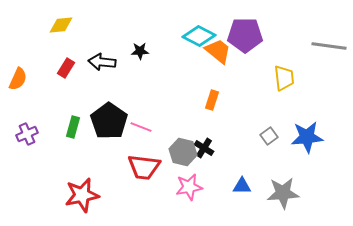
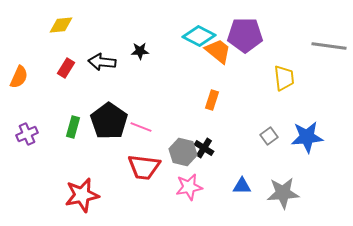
orange semicircle: moved 1 px right, 2 px up
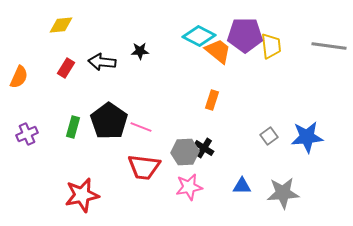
yellow trapezoid: moved 13 px left, 32 px up
gray hexagon: moved 2 px right; rotated 16 degrees counterclockwise
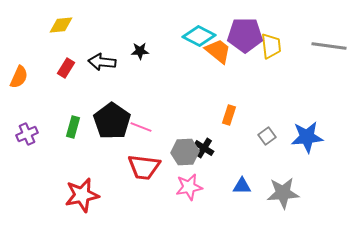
orange rectangle: moved 17 px right, 15 px down
black pentagon: moved 3 px right
gray square: moved 2 px left
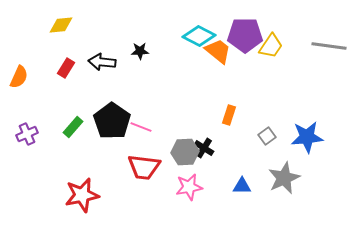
yellow trapezoid: rotated 40 degrees clockwise
green rectangle: rotated 25 degrees clockwise
gray star: moved 1 px right, 15 px up; rotated 20 degrees counterclockwise
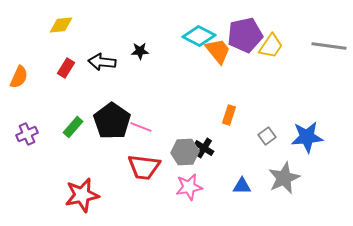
purple pentagon: rotated 12 degrees counterclockwise
orange trapezoid: rotated 12 degrees clockwise
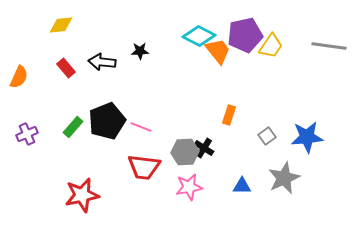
red rectangle: rotated 72 degrees counterclockwise
black pentagon: moved 5 px left; rotated 15 degrees clockwise
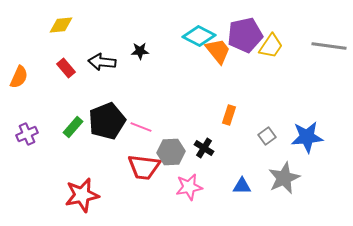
gray hexagon: moved 14 px left
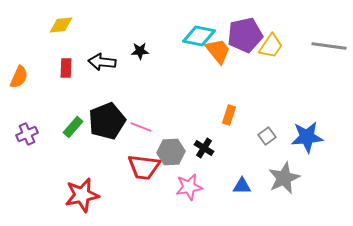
cyan diamond: rotated 16 degrees counterclockwise
red rectangle: rotated 42 degrees clockwise
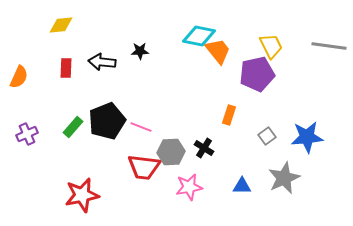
purple pentagon: moved 12 px right, 39 px down
yellow trapezoid: rotated 60 degrees counterclockwise
